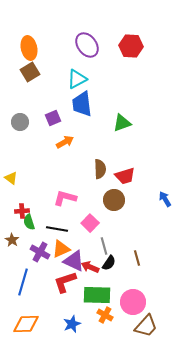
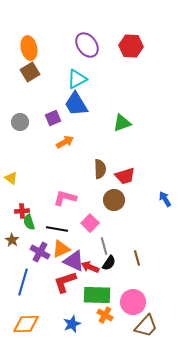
blue trapezoid: moved 6 px left; rotated 24 degrees counterclockwise
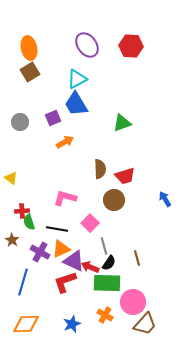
green rectangle: moved 10 px right, 12 px up
brown trapezoid: moved 1 px left, 2 px up
